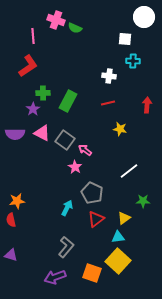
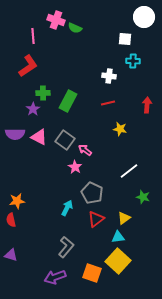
pink triangle: moved 3 px left, 4 px down
green star: moved 4 px up; rotated 16 degrees clockwise
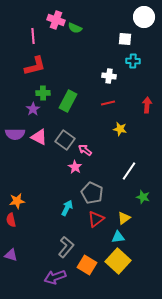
red L-shape: moved 7 px right; rotated 20 degrees clockwise
white line: rotated 18 degrees counterclockwise
orange square: moved 5 px left, 8 px up; rotated 12 degrees clockwise
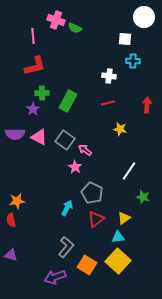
green cross: moved 1 px left
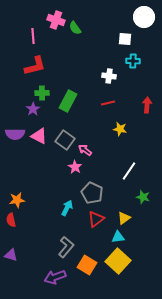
green semicircle: rotated 32 degrees clockwise
pink triangle: moved 1 px up
orange star: moved 1 px up
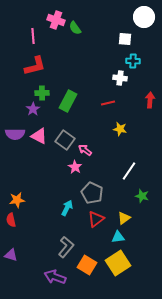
white cross: moved 11 px right, 2 px down
red arrow: moved 3 px right, 5 px up
green star: moved 1 px left, 1 px up
yellow square: moved 2 px down; rotated 15 degrees clockwise
purple arrow: rotated 40 degrees clockwise
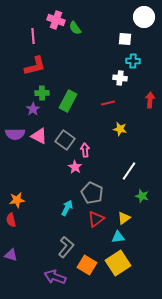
pink arrow: rotated 48 degrees clockwise
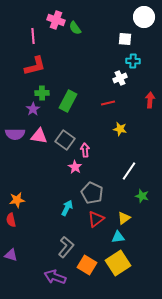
white cross: rotated 32 degrees counterclockwise
pink triangle: rotated 18 degrees counterclockwise
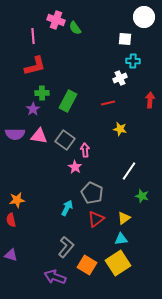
cyan triangle: moved 3 px right, 2 px down
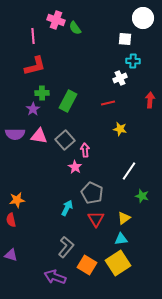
white circle: moved 1 px left, 1 px down
gray square: rotated 12 degrees clockwise
red triangle: rotated 24 degrees counterclockwise
